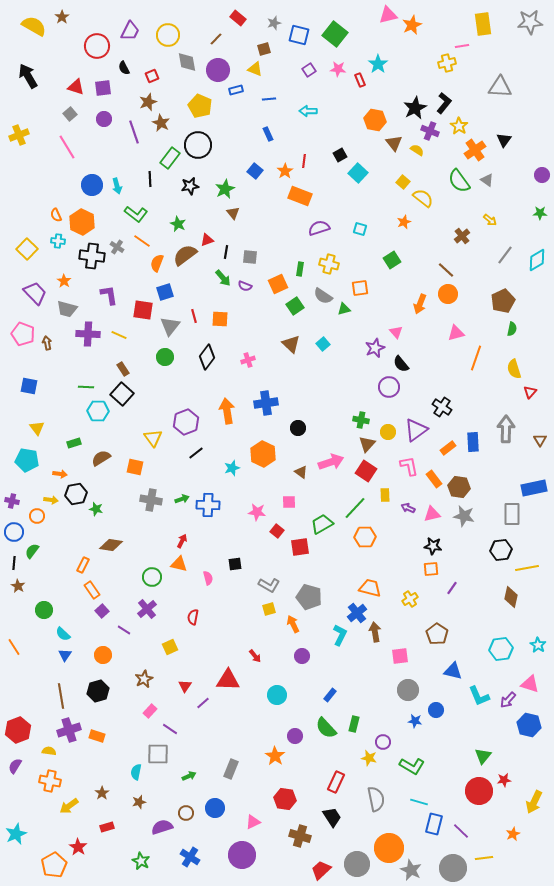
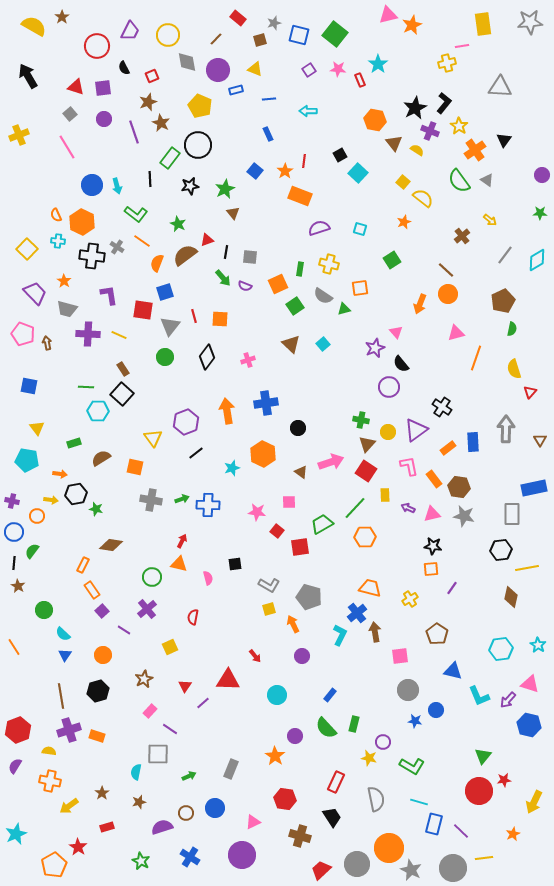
brown square at (264, 49): moved 4 px left, 9 px up
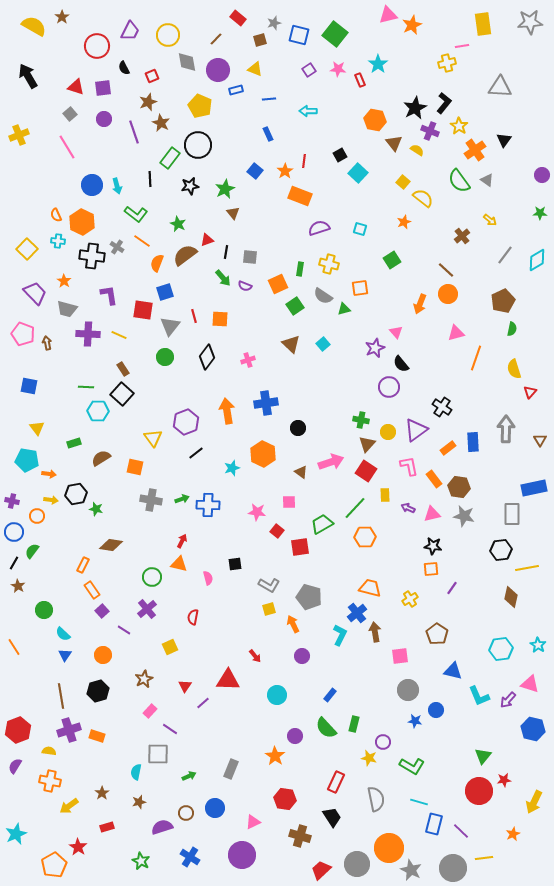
orange arrow at (60, 474): moved 11 px left
black line at (14, 563): rotated 24 degrees clockwise
blue hexagon at (529, 725): moved 4 px right, 4 px down
